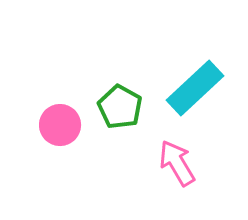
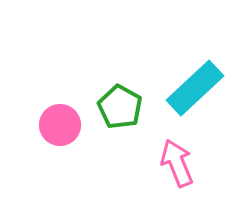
pink arrow: rotated 9 degrees clockwise
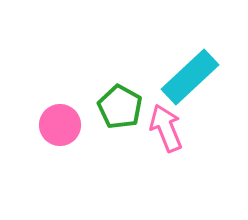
cyan rectangle: moved 5 px left, 11 px up
pink arrow: moved 11 px left, 35 px up
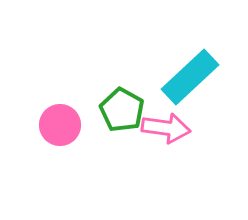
green pentagon: moved 2 px right, 3 px down
pink arrow: rotated 120 degrees clockwise
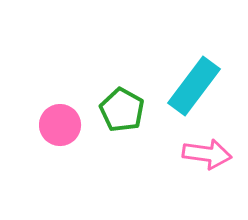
cyan rectangle: moved 4 px right, 9 px down; rotated 10 degrees counterclockwise
pink arrow: moved 41 px right, 26 px down
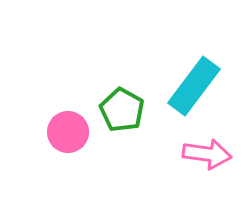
pink circle: moved 8 px right, 7 px down
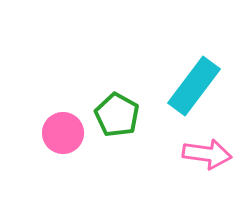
green pentagon: moved 5 px left, 5 px down
pink circle: moved 5 px left, 1 px down
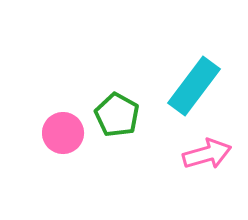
pink arrow: rotated 24 degrees counterclockwise
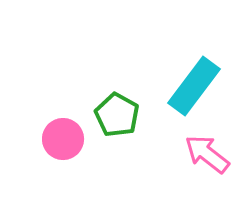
pink circle: moved 6 px down
pink arrow: rotated 126 degrees counterclockwise
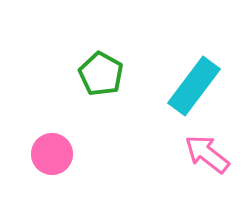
green pentagon: moved 16 px left, 41 px up
pink circle: moved 11 px left, 15 px down
